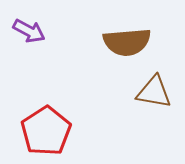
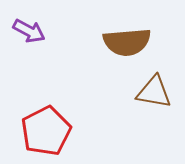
red pentagon: rotated 6 degrees clockwise
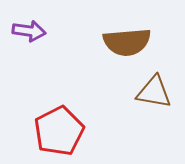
purple arrow: rotated 20 degrees counterclockwise
red pentagon: moved 13 px right
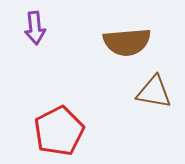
purple arrow: moved 6 px right, 3 px up; rotated 76 degrees clockwise
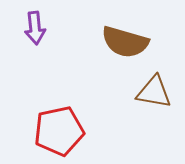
brown semicircle: moved 2 px left; rotated 21 degrees clockwise
red pentagon: rotated 15 degrees clockwise
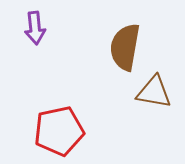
brown semicircle: moved 5 px down; rotated 84 degrees clockwise
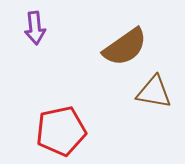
brown semicircle: rotated 135 degrees counterclockwise
red pentagon: moved 2 px right
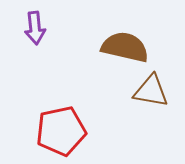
brown semicircle: rotated 132 degrees counterclockwise
brown triangle: moved 3 px left, 1 px up
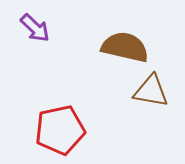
purple arrow: rotated 40 degrees counterclockwise
red pentagon: moved 1 px left, 1 px up
